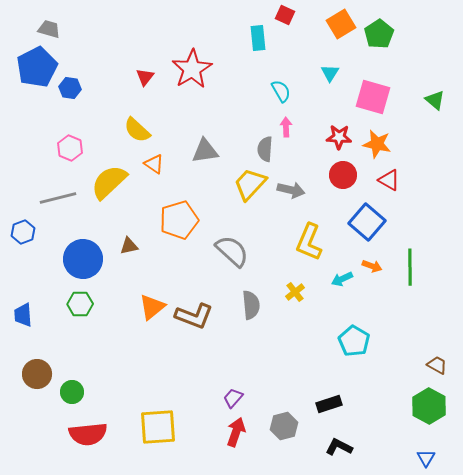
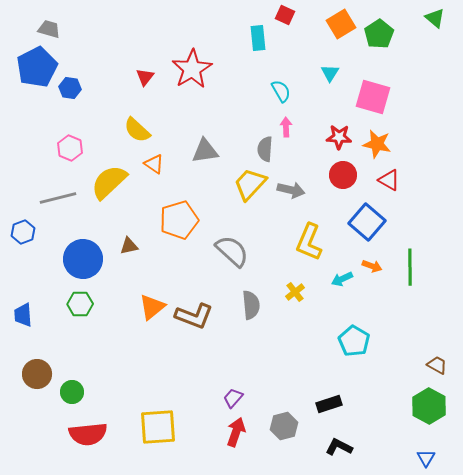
green triangle at (435, 100): moved 82 px up
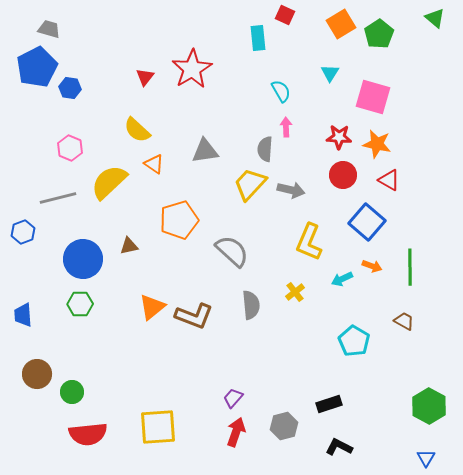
brown trapezoid at (437, 365): moved 33 px left, 44 px up
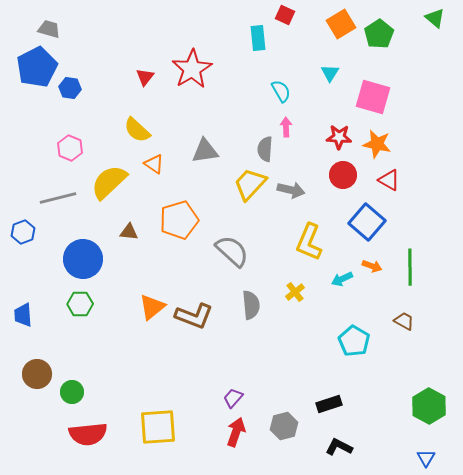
brown triangle at (129, 246): moved 14 px up; rotated 18 degrees clockwise
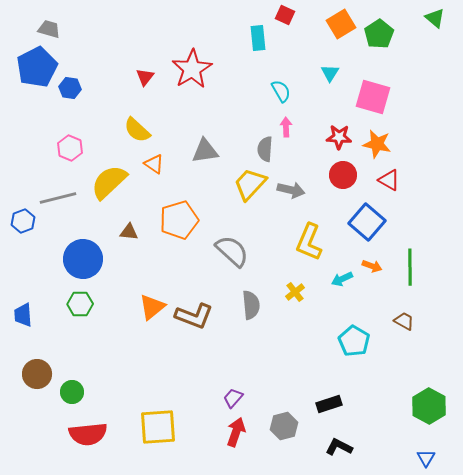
blue hexagon at (23, 232): moved 11 px up
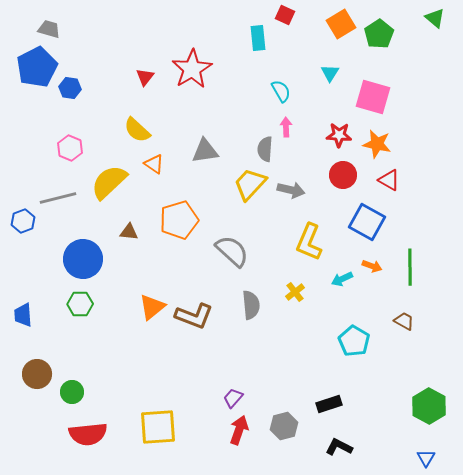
red star at (339, 137): moved 2 px up
blue square at (367, 222): rotated 12 degrees counterclockwise
red arrow at (236, 432): moved 3 px right, 2 px up
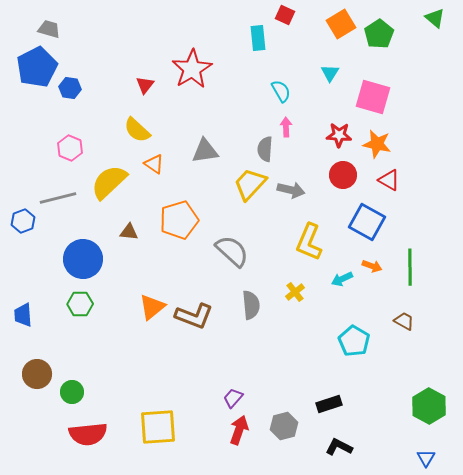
red triangle at (145, 77): moved 8 px down
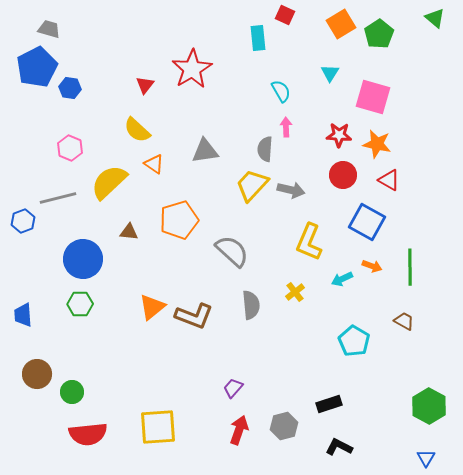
yellow trapezoid at (250, 184): moved 2 px right, 1 px down
purple trapezoid at (233, 398): moved 10 px up
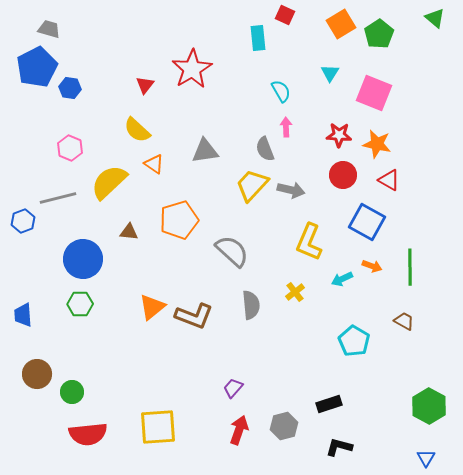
pink square at (373, 97): moved 1 px right, 4 px up; rotated 6 degrees clockwise
gray semicircle at (265, 149): rotated 25 degrees counterclockwise
black L-shape at (339, 447): rotated 12 degrees counterclockwise
